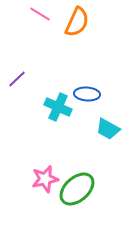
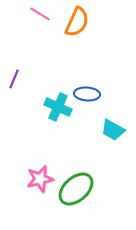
purple line: moved 3 px left; rotated 24 degrees counterclockwise
cyan trapezoid: moved 5 px right, 1 px down
pink star: moved 5 px left
green ellipse: moved 1 px left
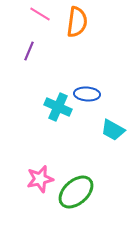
orange semicircle: rotated 16 degrees counterclockwise
purple line: moved 15 px right, 28 px up
green ellipse: moved 3 px down
